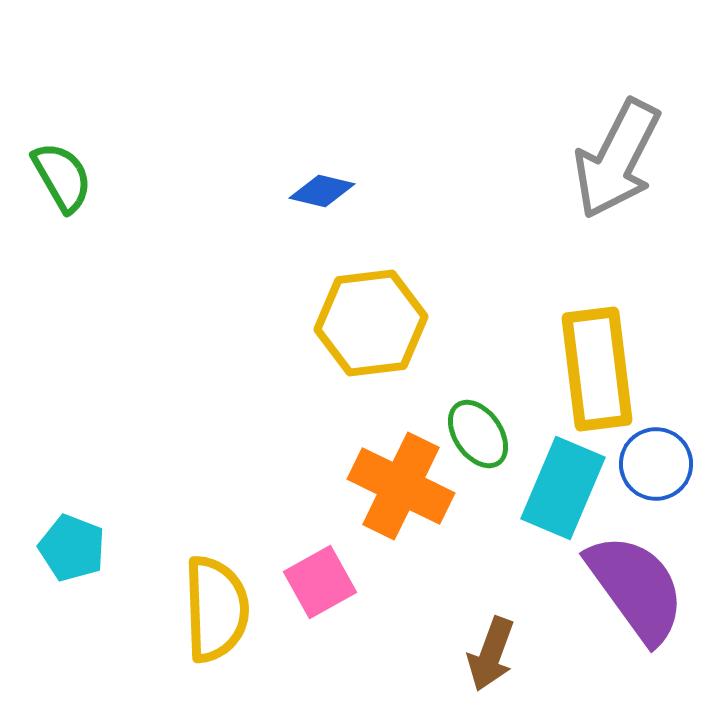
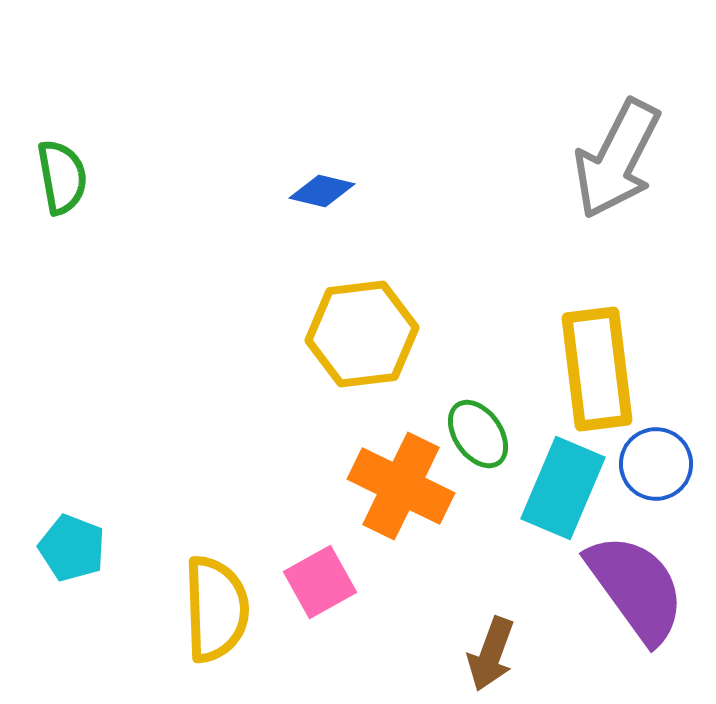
green semicircle: rotated 20 degrees clockwise
yellow hexagon: moved 9 px left, 11 px down
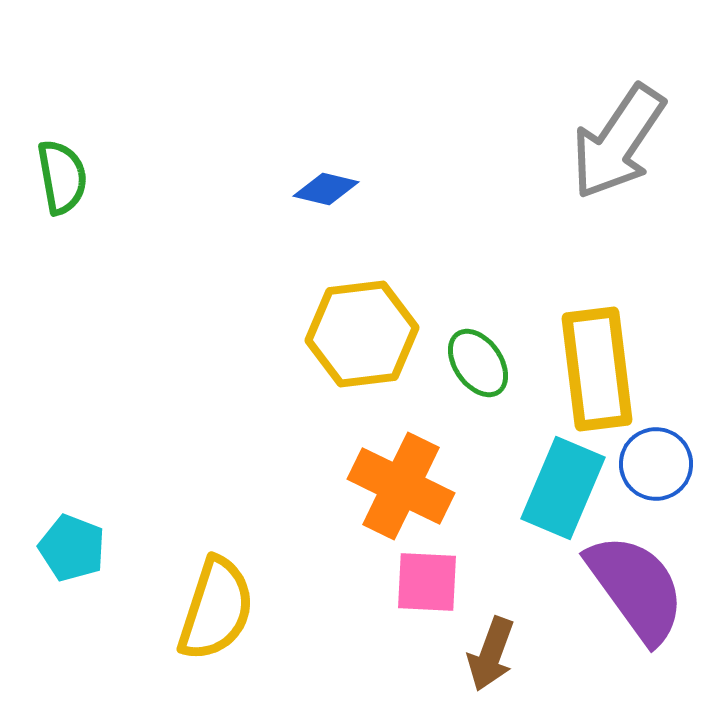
gray arrow: moved 1 px right, 17 px up; rotated 7 degrees clockwise
blue diamond: moved 4 px right, 2 px up
green ellipse: moved 71 px up
pink square: moved 107 px right; rotated 32 degrees clockwise
yellow semicircle: rotated 20 degrees clockwise
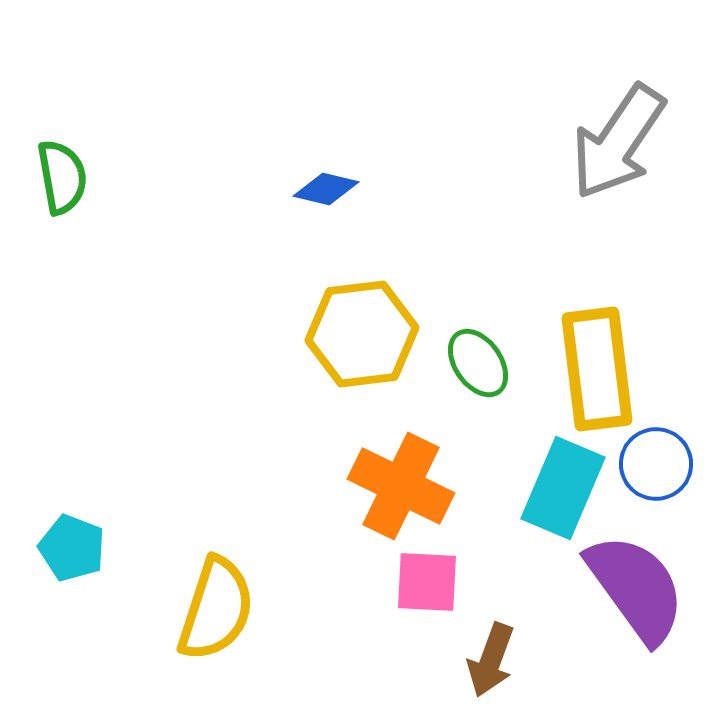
brown arrow: moved 6 px down
